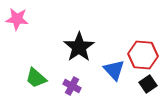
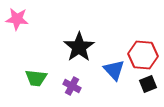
green trapezoid: rotated 35 degrees counterclockwise
black square: rotated 12 degrees clockwise
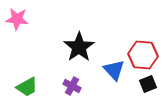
green trapezoid: moved 9 px left, 9 px down; rotated 35 degrees counterclockwise
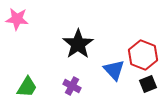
black star: moved 1 px left, 3 px up
red hexagon: rotated 16 degrees clockwise
green trapezoid: rotated 30 degrees counterclockwise
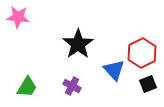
pink star: moved 1 px right, 2 px up
red hexagon: moved 1 px left, 2 px up; rotated 12 degrees clockwise
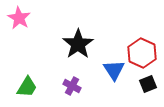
pink star: moved 1 px right, 1 px down; rotated 25 degrees clockwise
red hexagon: rotated 8 degrees counterclockwise
blue triangle: rotated 10 degrees clockwise
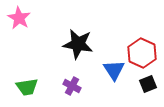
black star: rotated 28 degrees counterclockwise
green trapezoid: rotated 50 degrees clockwise
